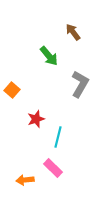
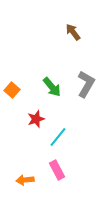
green arrow: moved 3 px right, 31 px down
gray L-shape: moved 6 px right
cyan line: rotated 25 degrees clockwise
pink rectangle: moved 4 px right, 2 px down; rotated 18 degrees clockwise
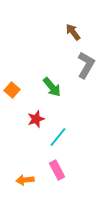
gray L-shape: moved 19 px up
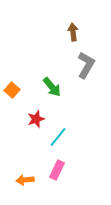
brown arrow: rotated 30 degrees clockwise
pink rectangle: rotated 54 degrees clockwise
